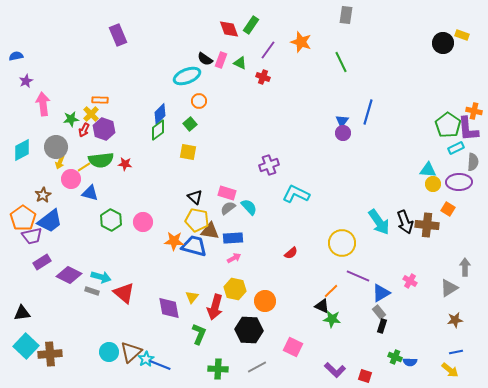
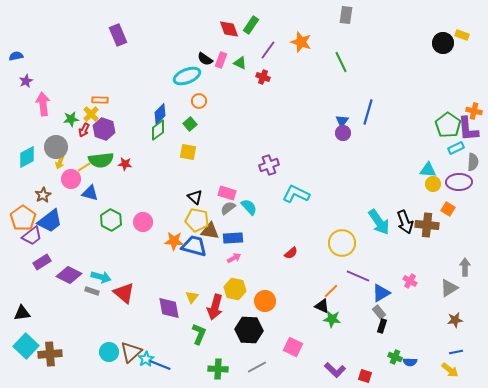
cyan diamond at (22, 150): moved 5 px right, 7 px down
purple trapezoid at (32, 236): rotated 25 degrees counterclockwise
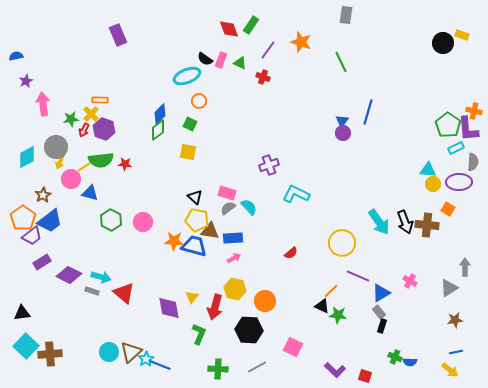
green square at (190, 124): rotated 24 degrees counterclockwise
green star at (332, 319): moved 6 px right, 4 px up
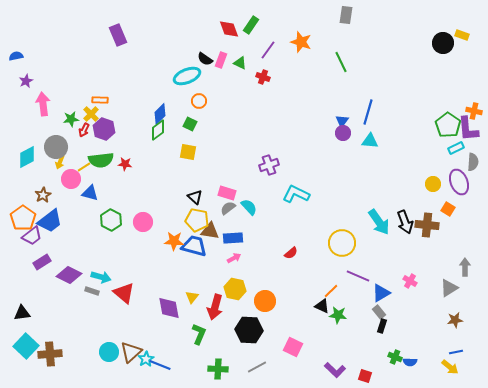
cyan triangle at (428, 170): moved 58 px left, 29 px up
purple ellipse at (459, 182): rotated 70 degrees clockwise
yellow arrow at (450, 370): moved 3 px up
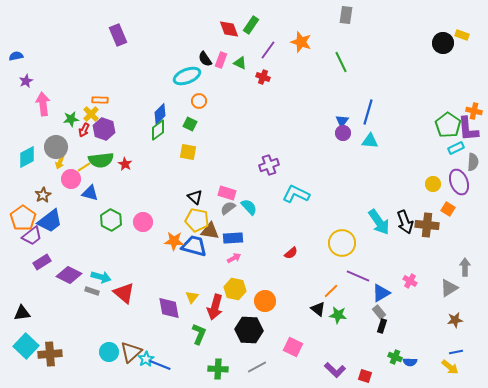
black semicircle at (205, 59): rotated 21 degrees clockwise
red star at (125, 164): rotated 24 degrees clockwise
black triangle at (322, 306): moved 4 px left, 3 px down; rotated 14 degrees clockwise
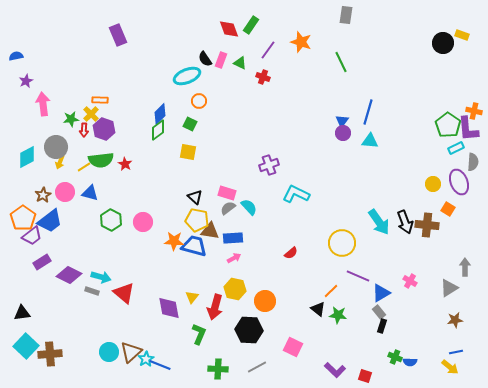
red arrow at (84, 130): rotated 24 degrees counterclockwise
pink circle at (71, 179): moved 6 px left, 13 px down
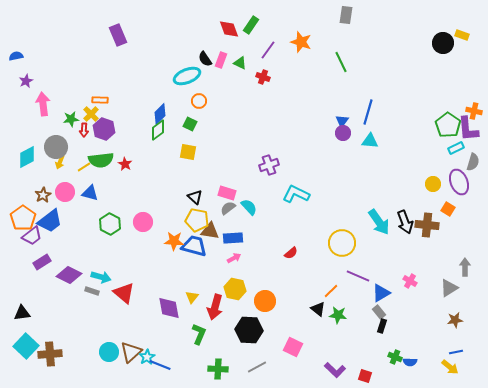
gray semicircle at (473, 162): rotated 12 degrees clockwise
green hexagon at (111, 220): moved 1 px left, 4 px down
cyan star at (146, 359): moved 1 px right, 2 px up
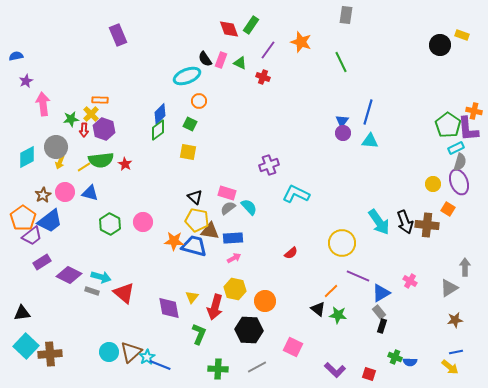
black circle at (443, 43): moved 3 px left, 2 px down
gray semicircle at (473, 162): moved 13 px left
red square at (365, 376): moved 4 px right, 2 px up
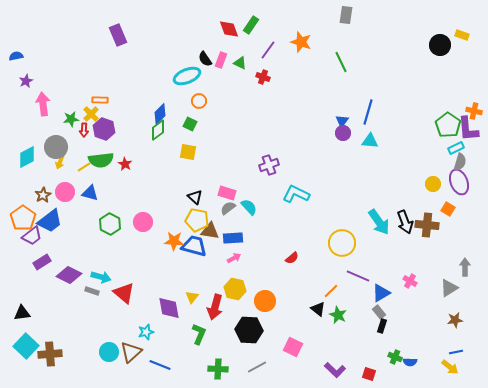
red semicircle at (291, 253): moved 1 px right, 5 px down
green star at (338, 315): rotated 18 degrees clockwise
cyan star at (147, 357): moved 1 px left, 25 px up; rotated 14 degrees clockwise
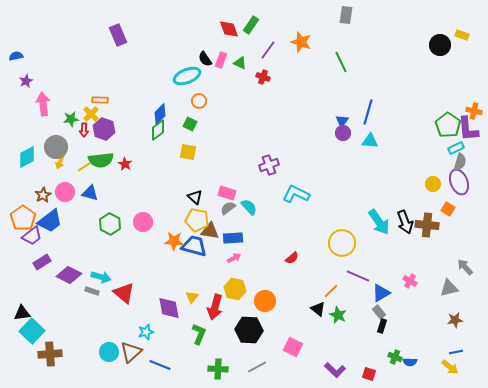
gray arrow at (465, 267): rotated 42 degrees counterclockwise
gray triangle at (449, 288): rotated 18 degrees clockwise
cyan square at (26, 346): moved 6 px right, 15 px up
